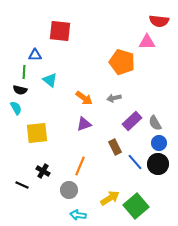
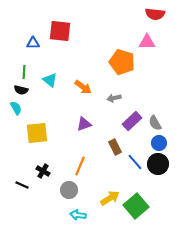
red semicircle: moved 4 px left, 7 px up
blue triangle: moved 2 px left, 12 px up
black semicircle: moved 1 px right
orange arrow: moved 1 px left, 11 px up
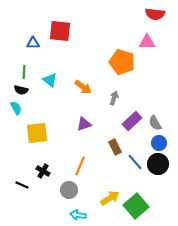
gray arrow: rotated 120 degrees clockwise
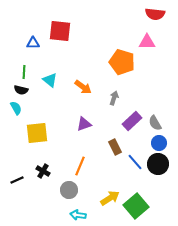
black line: moved 5 px left, 5 px up; rotated 48 degrees counterclockwise
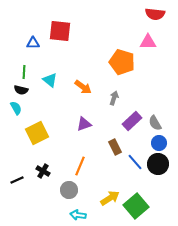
pink triangle: moved 1 px right
yellow square: rotated 20 degrees counterclockwise
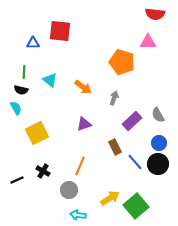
gray semicircle: moved 3 px right, 8 px up
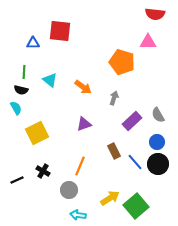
blue circle: moved 2 px left, 1 px up
brown rectangle: moved 1 px left, 4 px down
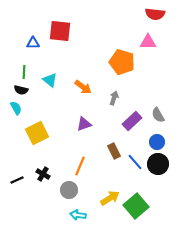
black cross: moved 3 px down
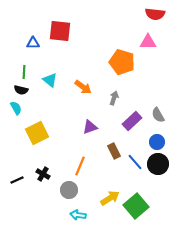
purple triangle: moved 6 px right, 3 px down
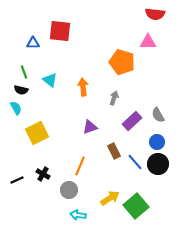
green line: rotated 24 degrees counterclockwise
orange arrow: rotated 132 degrees counterclockwise
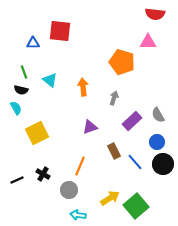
black circle: moved 5 px right
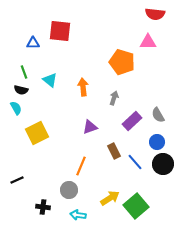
orange line: moved 1 px right
black cross: moved 33 px down; rotated 24 degrees counterclockwise
